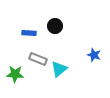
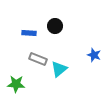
green star: moved 1 px right, 10 px down
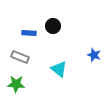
black circle: moved 2 px left
gray rectangle: moved 18 px left, 2 px up
cyan triangle: rotated 42 degrees counterclockwise
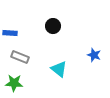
blue rectangle: moved 19 px left
green star: moved 2 px left, 1 px up
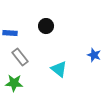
black circle: moved 7 px left
gray rectangle: rotated 30 degrees clockwise
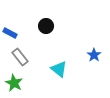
blue rectangle: rotated 24 degrees clockwise
blue star: rotated 16 degrees clockwise
green star: rotated 24 degrees clockwise
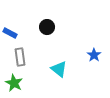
black circle: moved 1 px right, 1 px down
gray rectangle: rotated 30 degrees clockwise
